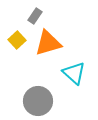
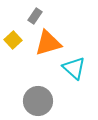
yellow square: moved 4 px left
cyan triangle: moved 5 px up
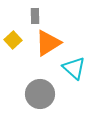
gray rectangle: rotated 35 degrees counterclockwise
orange triangle: rotated 16 degrees counterclockwise
gray circle: moved 2 px right, 7 px up
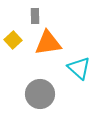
orange triangle: rotated 24 degrees clockwise
cyan triangle: moved 5 px right
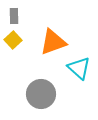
gray rectangle: moved 21 px left
orange triangle: moved 5 px right, 1 px up; rotated 12 degrees counterclockwise
gray circle: moved 1 px right
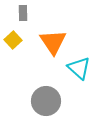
gray rectangle: moved 9 px right, 3 px up
orange triangle: rotated 44 degrees counterclockwise
gray circle: moved 5 px right, 7 px down
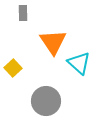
yellow square: moved 28 px down
cyan triangle: moved 5 px up
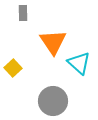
gray circle: moved 7 px right
